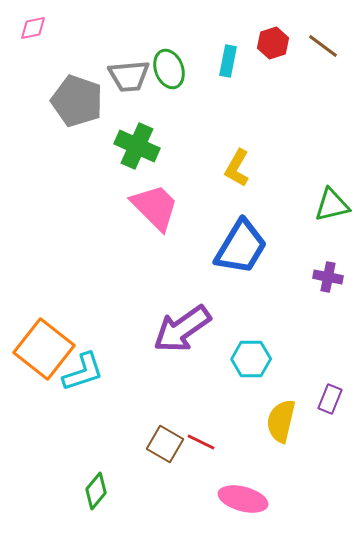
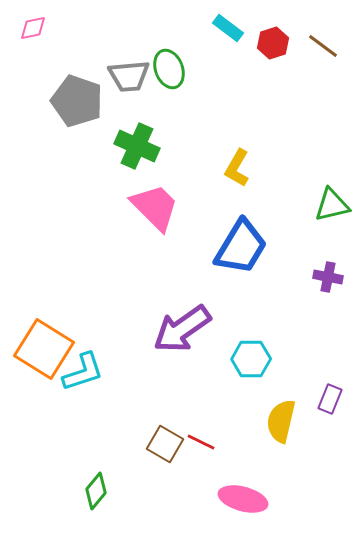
cyan rectangle: moved 33 px up; rotated 64 degrees counterclockwise
orange square: rotated 6 degrees counterclockwise
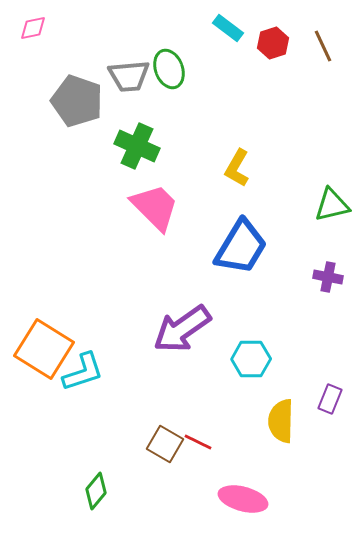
brown line: rotated 28 degrees clockwise
yellow semicircle: rotated 12 degrees counterclockwise
red line: moved 3 px left
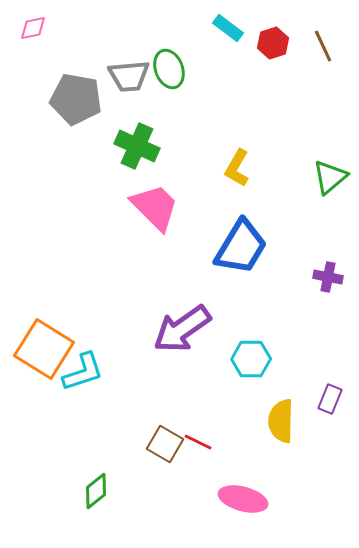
gray pentagon: moved 1 px left, 2 px up; rotated 9 degrees counterclockwise
green triangle: moved 2 px left, 28 px up; rotated 27 degrees counterclockwise
green diamond: rotated 12 degrees clockwise
